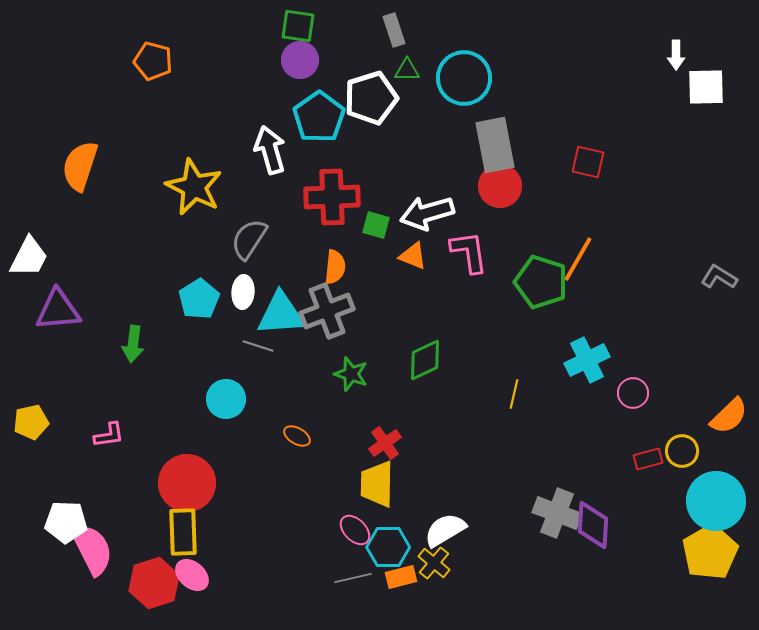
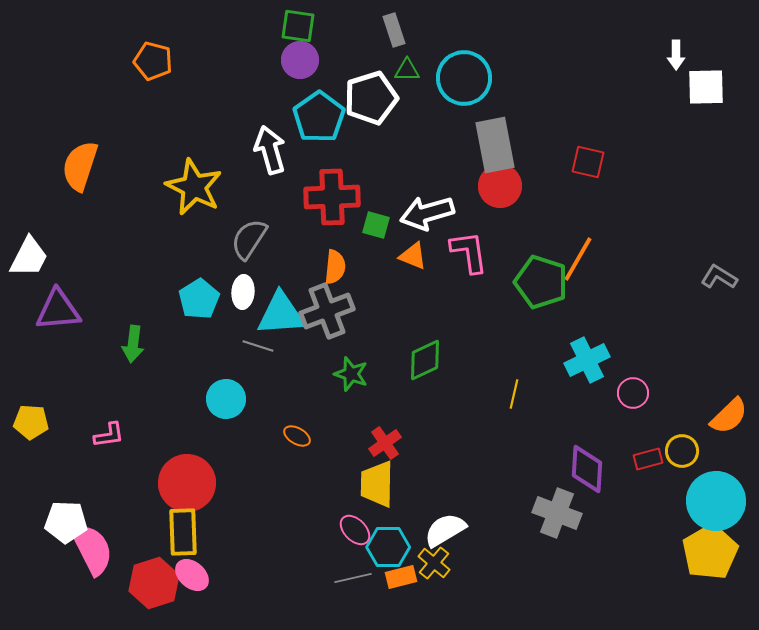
yellow pentagon at (31, 422): rotated 16 degrees clockwise
purple diamond at (593, 525): moved 6 px left, 56 px up
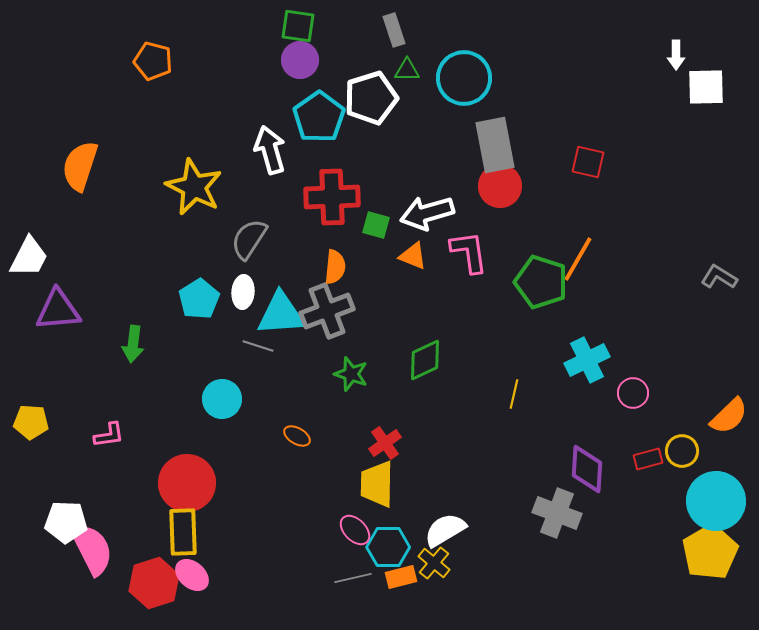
cyan circle at (226, 399): moved 4 px left
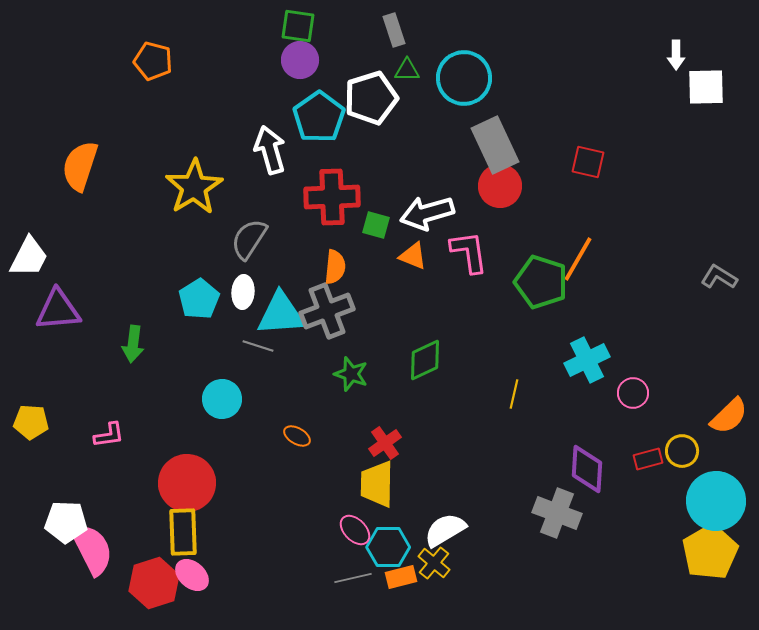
gray rectangle at (495, 145): rotated 14 degrees counterclockwise
yellow star at (194, 187): rotated 14 degrees clockwise
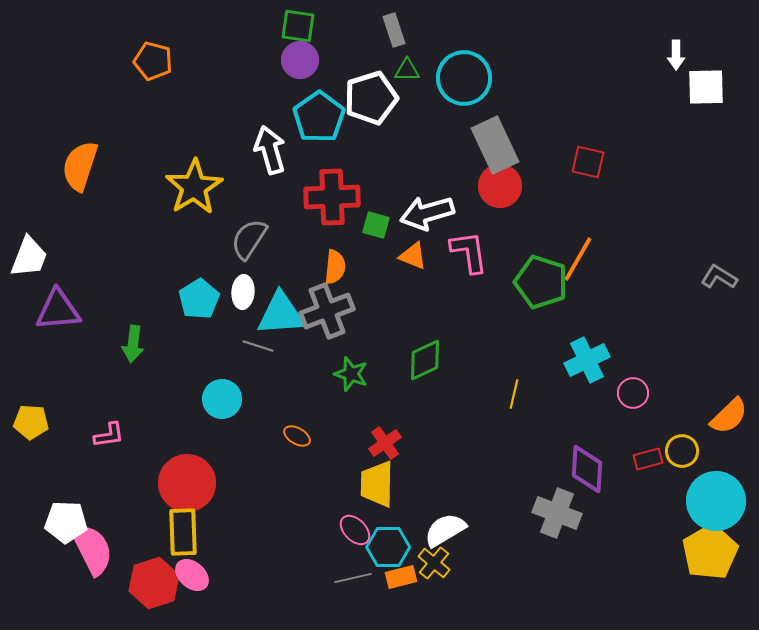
white trapezoid at (29, 257): rotated 6 degrees counterclockwise
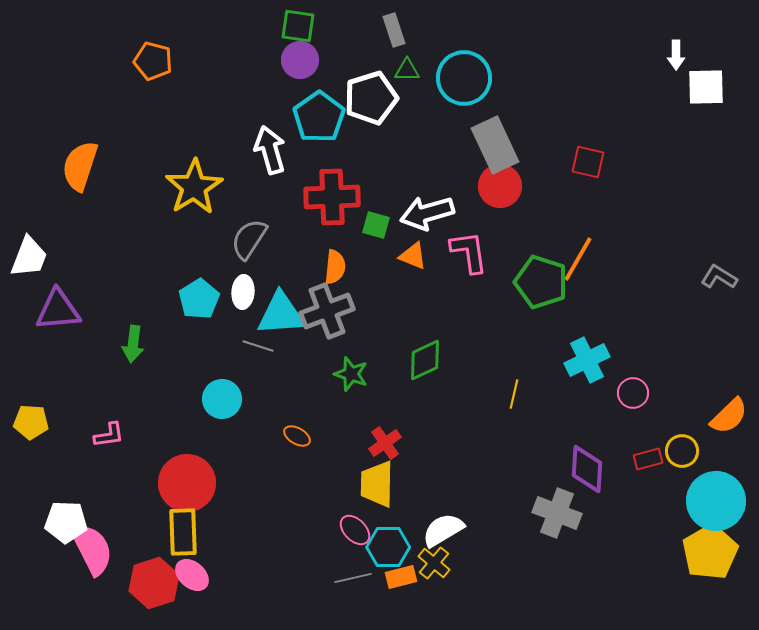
white semicircle at (445, 530): moved 2 px left
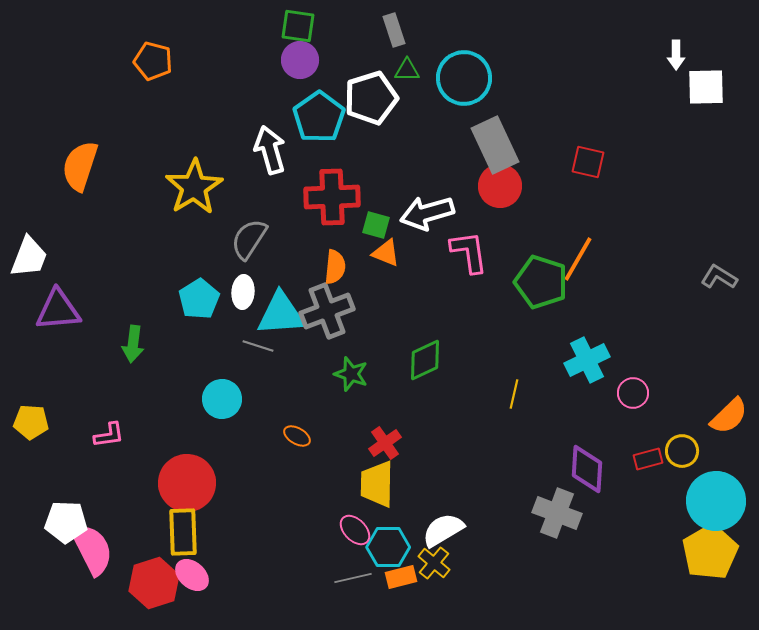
orange triangle at (413, 256): moved 27 px left, 3 px up
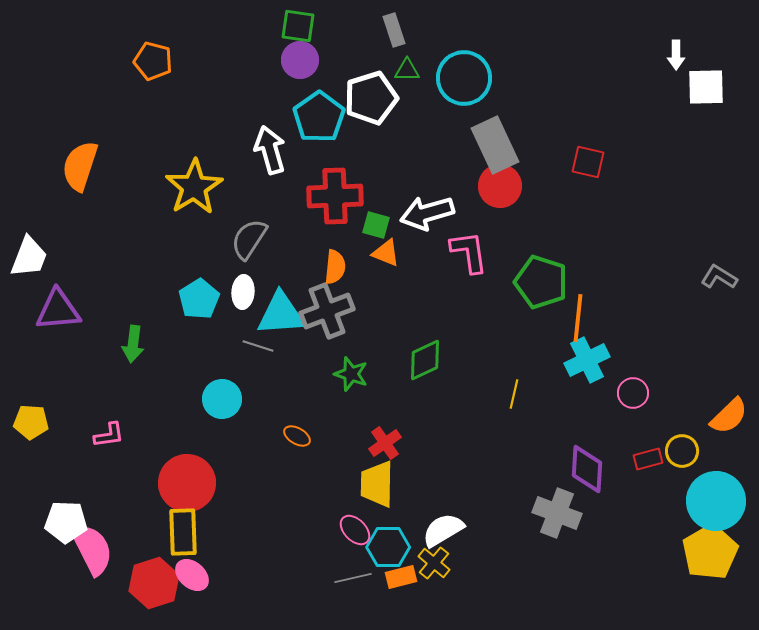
red cross at (332, 197): moved 3 px right, 1 px up
orange line at (578, 259): moved 59 px down; rotated 24 degrees counterclockwise
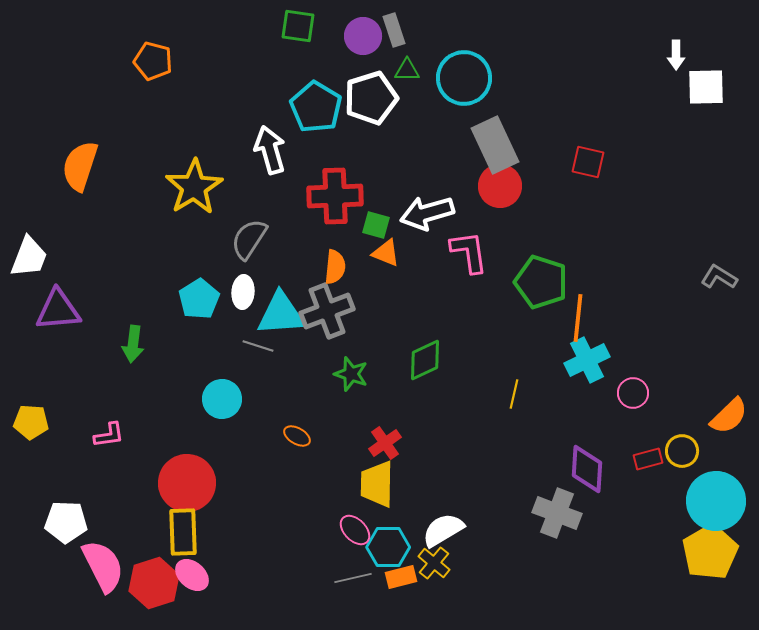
purple circle at (300, 60): moved 63 px right, 24 px up
cyan pentagon at (319, 117): moved 3 px left, 10 px up; rotated 6 degrees counterclockwise
pink semicircle at (92, 549): moved 11 px right, 17 px down
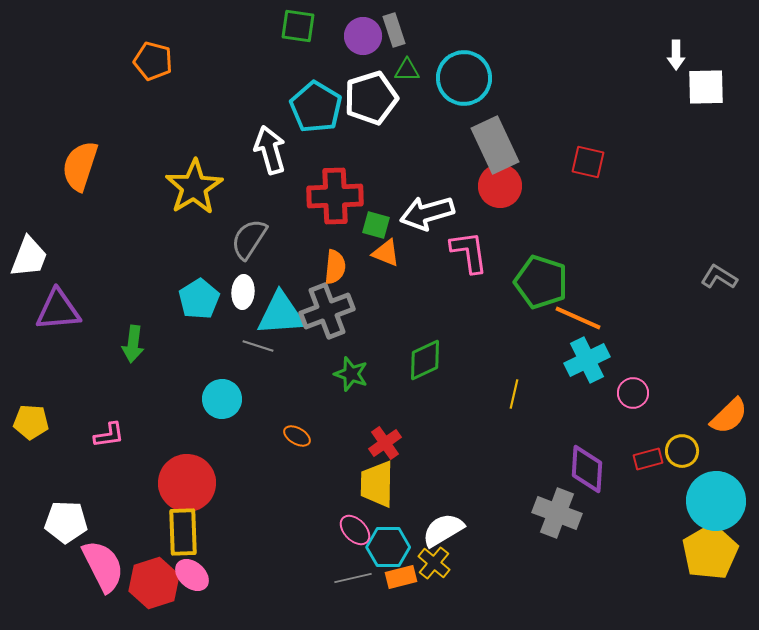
orange line at (578, 318): rotated 72 degrees counterclockwise
